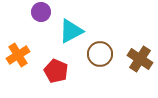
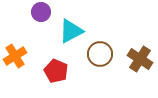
orange cross: moved 3 px left, 1 px down
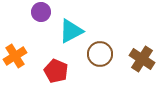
brown cross: moved 2 px right
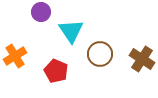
cyan triangle: rotated 36 degrees counterclockwise
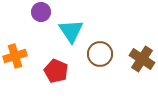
orange cross: rotated 15 degrees clockwise
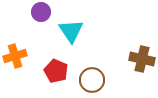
brown circle: moved 8 px left, 26 px down
brown cross: rotated 20 degrees counterclockwise
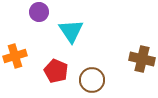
purple circle: moved 2 px left
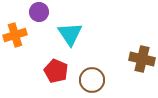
cyan triangle: moved 1 px left, 3 px down
orange cross: moved 21 px up
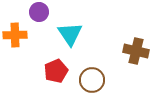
orange cross: rotated 15 degrees clockwise
brown cross: moved 6 px left, 8 px up
red pentagon: rotated 25 degrees clockwise
